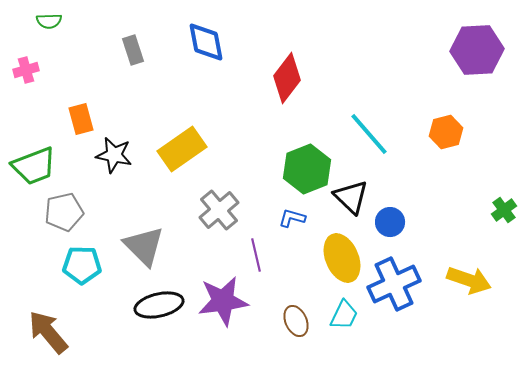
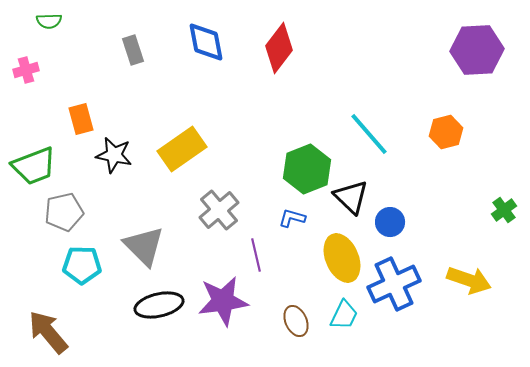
red diamond: moved 8 px left, 30 px up
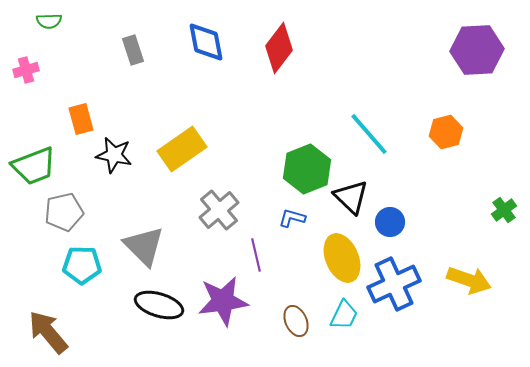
black ellipse: rotated 30 degrees clockwise
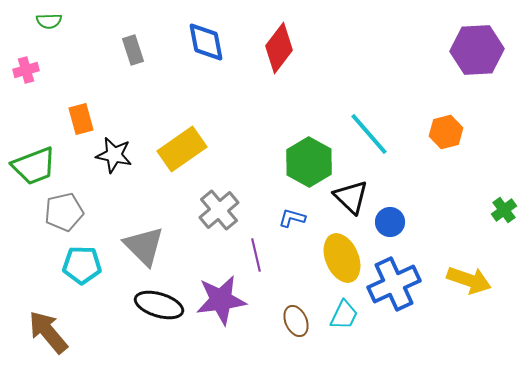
green hexagon: moved 2 px right, 7 px up; rotated 9 degrees counterclockwise
purple star: moved 2 px left, 1 px up
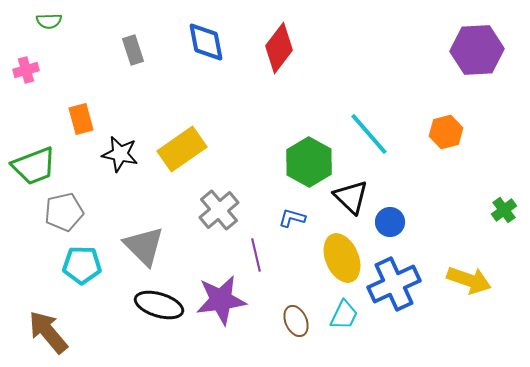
black star: moved 6 px right, 1 px up
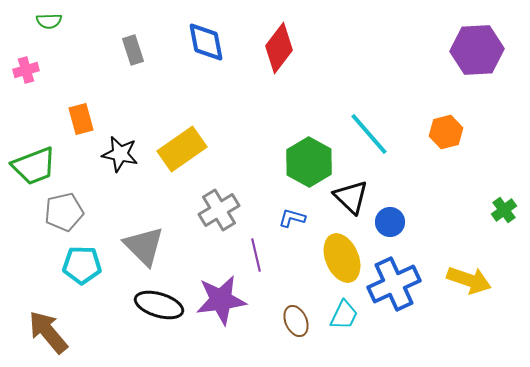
gray cross: rotated 9 degrees clockwise
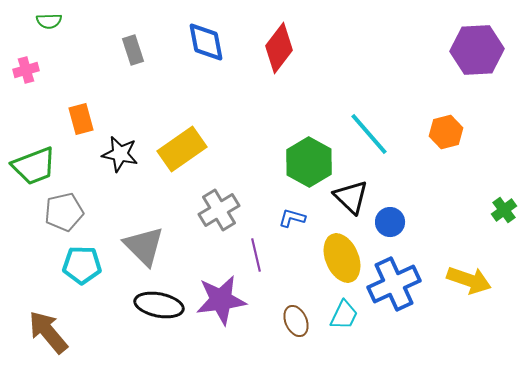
black ellipse: rotated 6 degrees counterclockwise
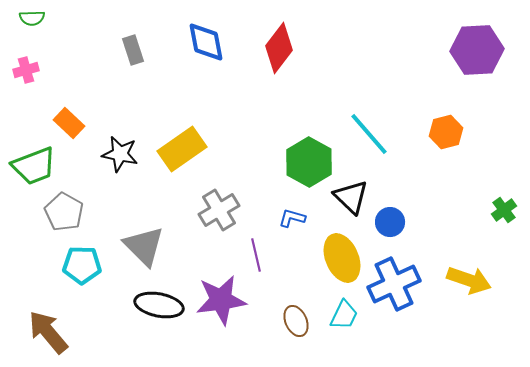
green semicircle: moved 17 px left, 3 px up
orange rectangle: moved 12 px left, 4 px down; rotated 32 degrees counterclockwise
gray pentagon: rotated 30 degrees counterclockwise
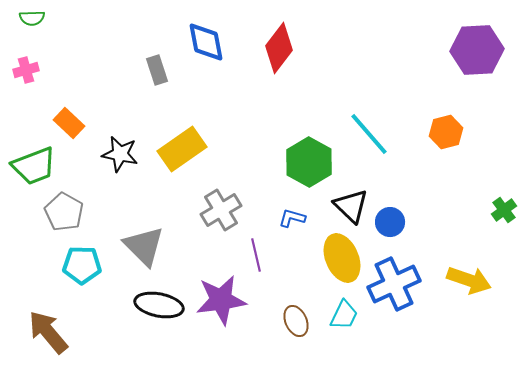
gray rectangle: moved 24 px right, 20 px down
black triangle: moved 9 px down
gray cross: moved 2 px right
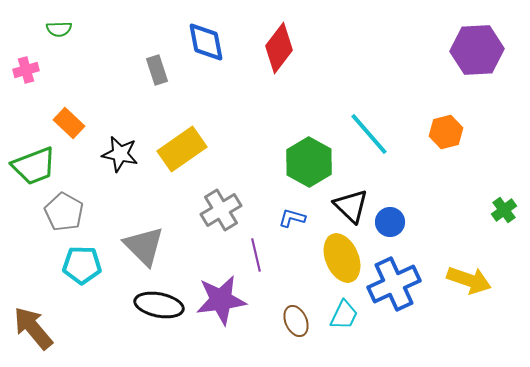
green semicircle: moved 27 px right, 11 px down
brown arrow: moved 15 px left, 4 px up
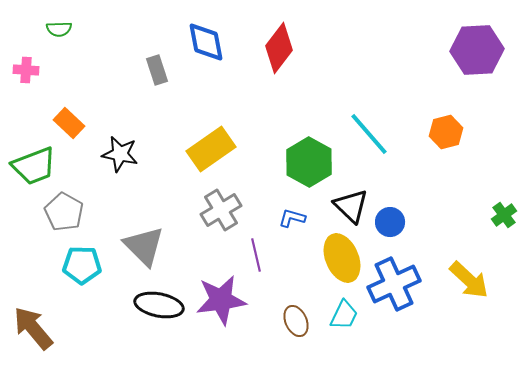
pink cross: rotated 20 degrees clockwise
yellow rectangle: moved 29 px right
green cross: moved 5 px down
yellow arrow: rotated 24 degrees clockwise
